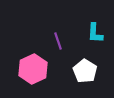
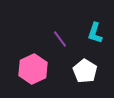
cyan L-shape: rotated 15 degrees clockwise
purple line: moved 2 px right, 2 px up; rotated 18 degrees counterclockwise
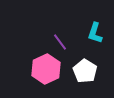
purple line: moved 3 px down
pink hexagon: moved 13 px right
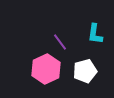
cyan L-shape: moved 1 px down; rotated 10 degrees counterclockwise
white pentagon: rotated 25 degrees clockwise
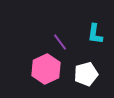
white pentagon: moved 1 px right, 3 px down
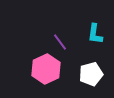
white pentagon: moved 5 px right
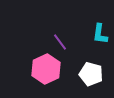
cyan L-shape: moved 5 px right
white pentagon: rotated 30 degrees clockwise
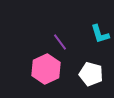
cyan L-shape: rotated 25 degrees counterclockwise
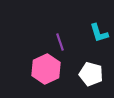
cyan L-shape: moved 1 px left, 1 px up
purple line: rotated 18 degrees clockwise
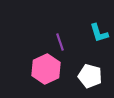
white pentagon: moved 1 px left, 2 px down
